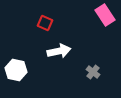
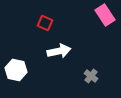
gray cross: moved 2 px left, 4 px down
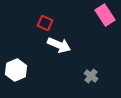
white arrow: moved 6 px up; rotated 35 degrees clockwise
white hexagon: rotated 25 degrees clockwise
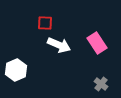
pink rectangle: moved 8 px left, 28 px down
red square: rotated 21 degrees counterclockwise
gray cross: moved 10 px right, 8 px down
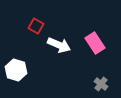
red square: moved 9 px left, 3 px down; rotated 28 degrees clockwise
pink rectangle: moved 2 px left
white hexagon: rotated 20 degrees counterclockwise
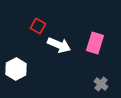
red square: moved 2 px right
pink rectangle: rotated 50 degrees clockwise
white hexagon: moved 1 px up; rotated 15 degrees clockwise
